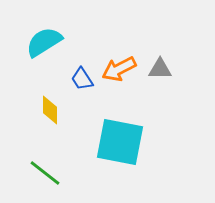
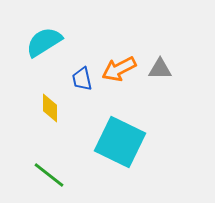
blue trapezoid: rotated 20 degrees clockwise
yellow diamond: moved 2 px up
cyan square: rotated 15 degrees clockwise
green line: moved 4 px right, 2 px down
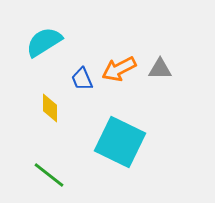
blue trapezoid: rotated 10 degrees counterclockwise
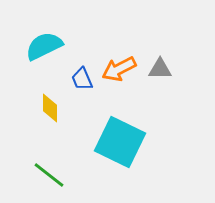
cyan semicircle: moved 4 px down; rotated 6 degrees clockwise
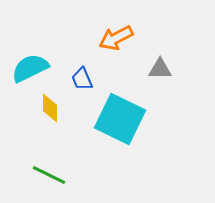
cyan semicircle: moved 14 px left, 22 px down
orange arrow: moved 3 px left, 31 px up
cyan square: moved 23 px up
green line: rotated 12 degrees counterclockwise
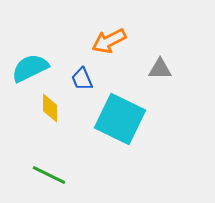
orange arrow: moved 7 px left, 3 px down
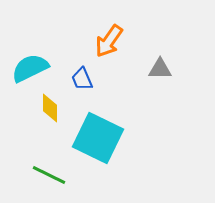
orange arrow: rotated 28 degrees counterclockwise
cyan square: moved 22 px left, 19 px down
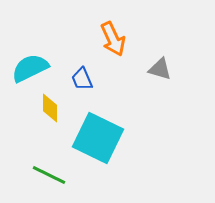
orange arrow: moved 4 px right, 2 px up; rotated 60 degrees counterclockwise
gray triangle: rotated 15 degrees clockwise
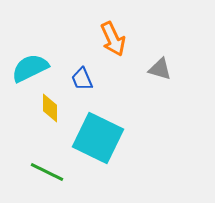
green line: moved 2 px left, 3 px up
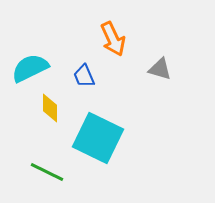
blue trapezoid: moved 2 px right, 3 px up
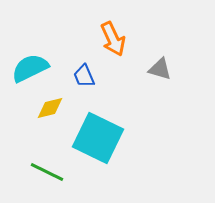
yellow diamond: rotated 76 degrees clockwise
